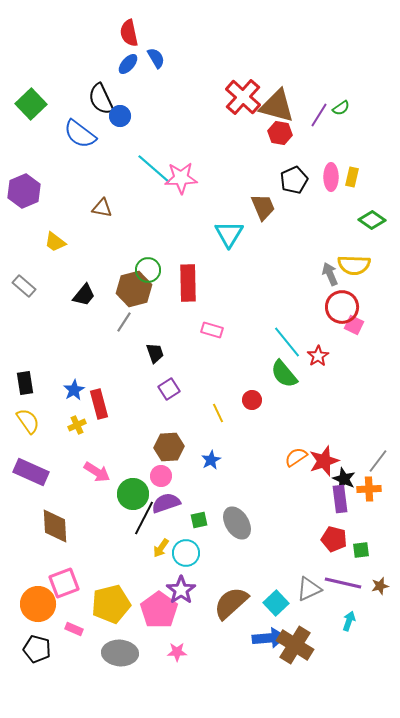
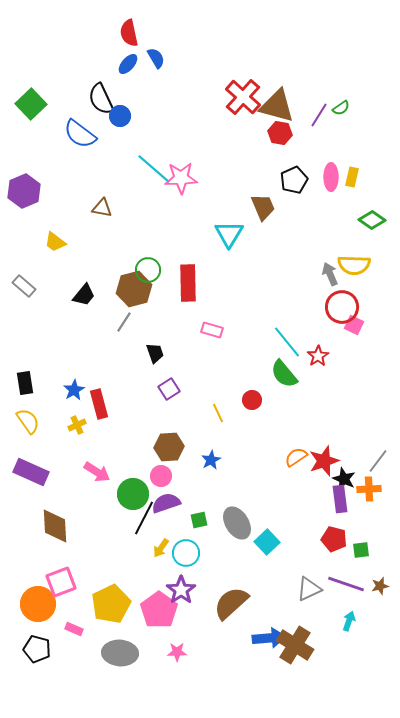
pink square at (64, 583): moved 3 px left, 1 px up
purple line at (343, 583): moved 3 px right, 1 px down; rotated 6 degrees clockwise
cyan square at (276, 603): moved 9 px left, 61 px up
yellow pentagon at (111, 604): rotated 12 degrees counterclockwise
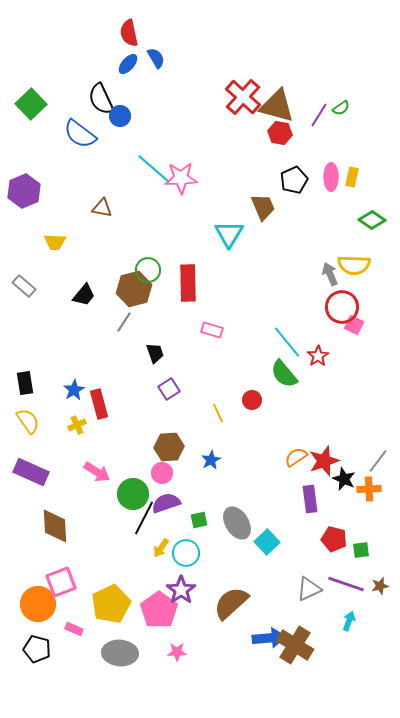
yellow trapezoid at (55, 242): rotated 35 degrees counterclockwise
pink circle at (161, 476): moved 1 px right, 3 px up
purple rectangle at (340, 499): moved 30 px left
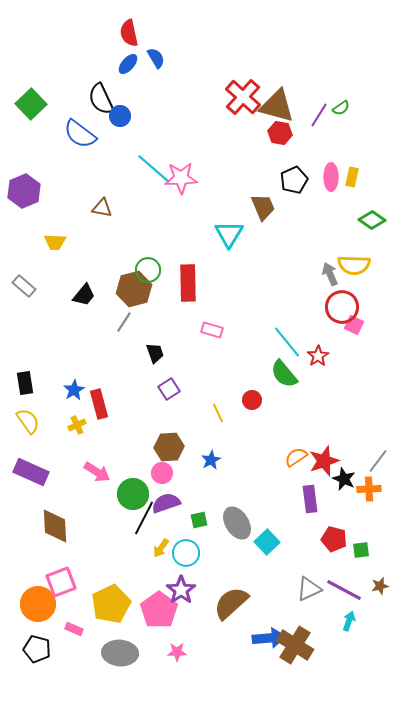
purple line at (346, 584): moved 2 px left, 6 px down; rotated 9 degrees clockwise
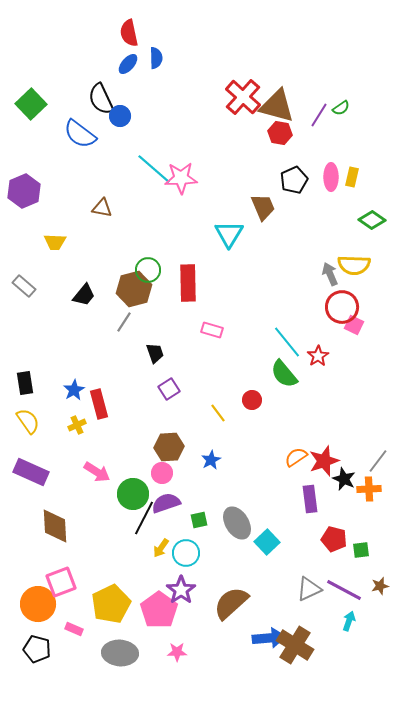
blue semicircle at (156, 58): rotated 30 degrees clockwise
yellow line at (218, 413): rotated 12 degrees counterclockwise
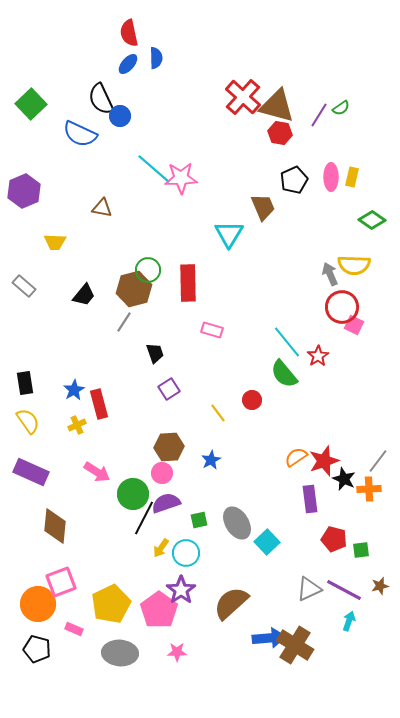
blue semicircle at (80, 134): rotated 12 degrees counterclockwise
brown diamond at (55, 526): rotated 9 degrees clockwise
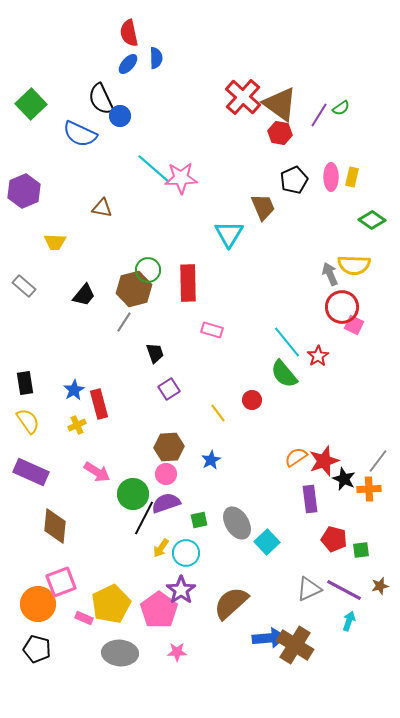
brown triangle at (277, 106): moved 3 px right, 2 px up; rotated 21 degrees clockwise
pink circle at (162, 473): moved 4 px right, 1 px down
pink rectangle at (74, 629): moved 10 px right, 11 px up
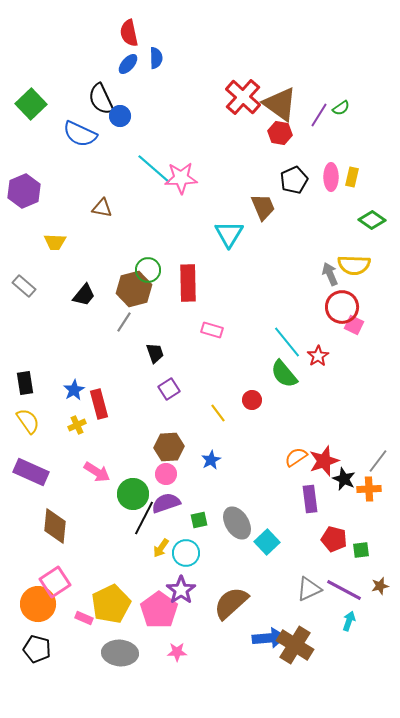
pink square at (61, 582): moved 6 px left; rotated 12 degrees counterclockwise
